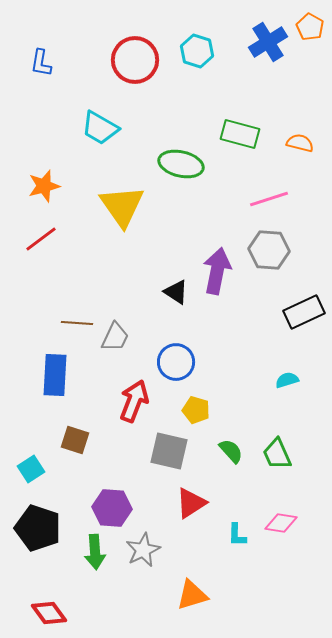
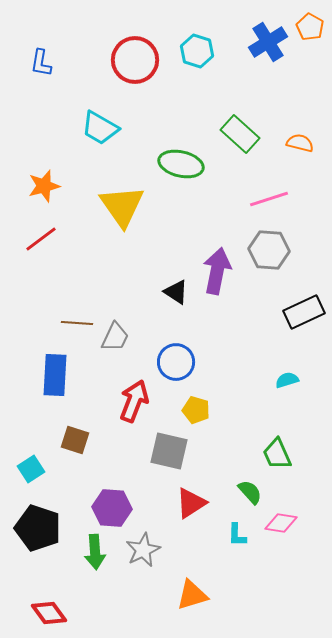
green rectangle: rotated 27 degrees clockwise
green semicircle: moved 19 px right, 41 px down
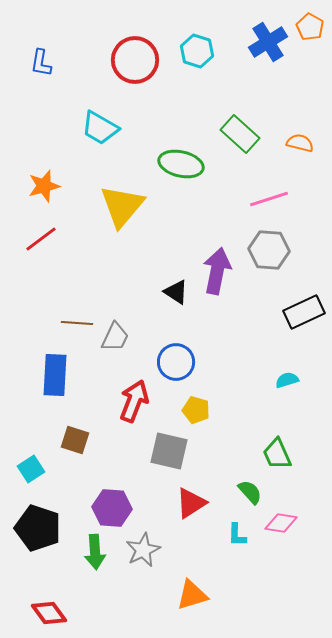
yellow triangle: rotated 15 degrees clockwise
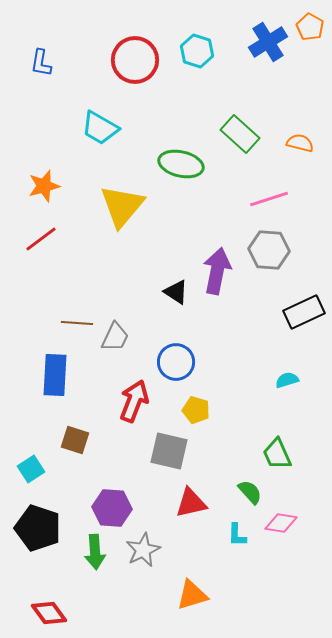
red triangle: rotated 20 degrees clockwise
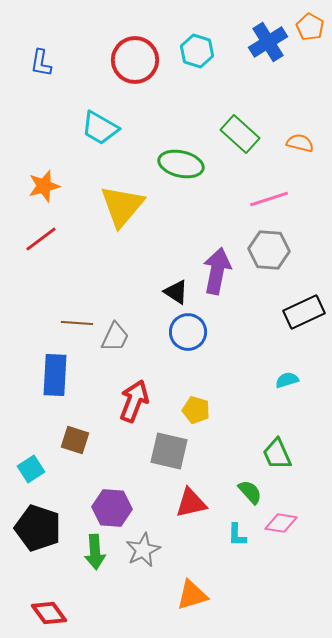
blue circle: moved 12 px right, 30 px up
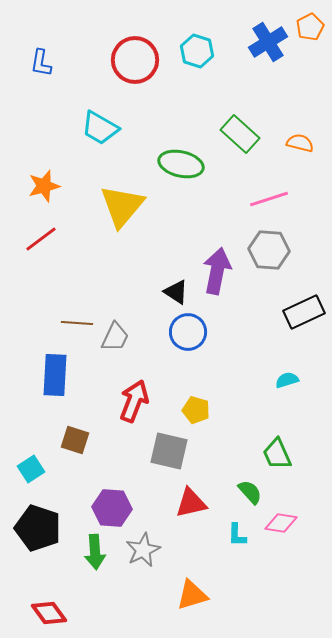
orange pentagon: rotated 16 degrees clockwise
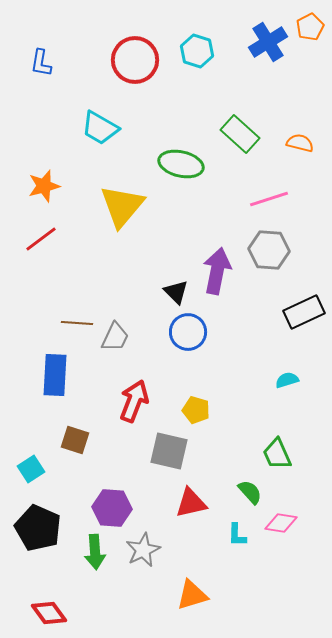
black triangle: rotated 12 degrees clockwise
black pentagon: rotated 6 degrees clockwise
